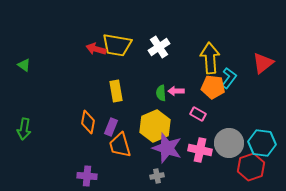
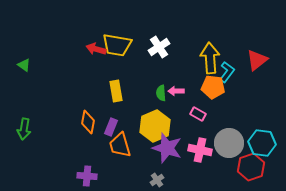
red triangle: moved 6 px left, 3 px up
cyan L-shape: moved 2 px left, 6 px up
gray cross: moved 4 px down; rotated 24 degrees counterclockwise
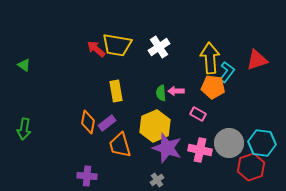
red arrow: rotated 24 degrees clockwise
red triangle: rotated 20 degrees clockwise
purple rectangle: moved 4 px left, 4 px up; rotated 30 degrees clockwise
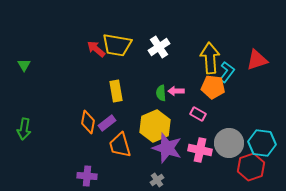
green triangle: rotated 24 degrees clockwise
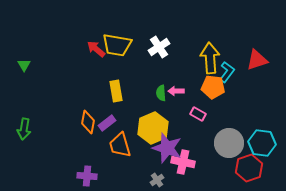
yellow hexagon: moved 2 px left, 2 px down
pink cross: moved 17 px left, 12 px down
red hexagon: moved 2 px left, 1 px down
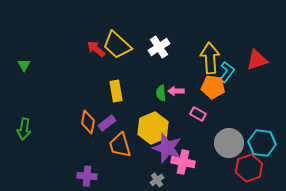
yellow trapezoid: rotated 32 degrees clockwise
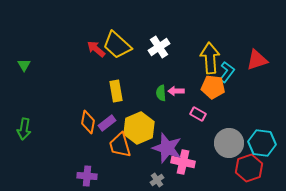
yellow hexagon: moved 14 px left
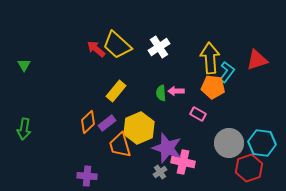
yellow rectangle: rotated 50 degrees clockwise
orange diamond: rotated 35 degrees clockwise
gray cross: moved 3 px right, 8 px up
